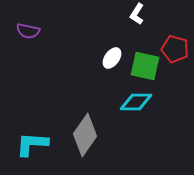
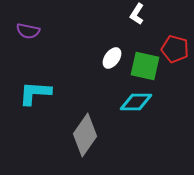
cyan L-shape: moved 3 px right, 51 px up
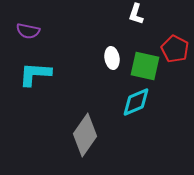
white L-shape: moved 1 px left; rotated 15 degrees counterclockwise
red pentagon: rotated 12 degrees clockwise
white ellipse: rotated 45 degrees counterclockwise
cyan L-shape: moved 19 px up
cyan diamond: rotated 24 degrees counterclockwise
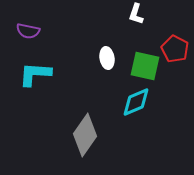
white ellipse: moved 5 px left
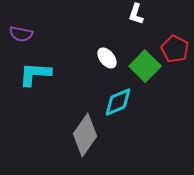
purple semicircle: moved 7 px left, 3 px down
white ellipse: rotated 30 degrees counterclockwise
green square: rotated 32 degrees clockwise
cyan diamond: moved 18 px left
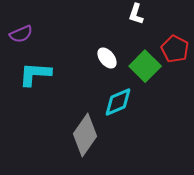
purple semicircle: rotated 35 degrees counterclockwise
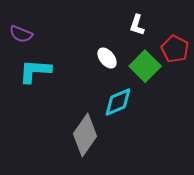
white L-shape: moved 1 px right, 11 px down
purple semicircle: rotated 45 degrees clockwise
cyan L-shape: moved 3 px up
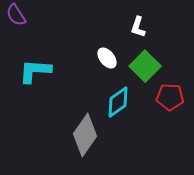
white L-shape: moved 1 px right, 2 px down
purple semicircle: moved 5 px left, 19 px up; rotated 35 degrees clockwise
red pentagon: moved 5 px left, 48 px down; rotated 24 degrees counterclockwise
cyan diamond: rotated 12 degrees counterclockwise
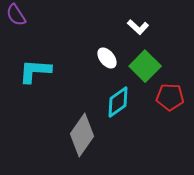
white L-shape: rotated 65 degrees counterclockwise
gray diamond: moved 3 px left
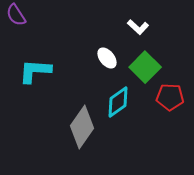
green square: moved 1 px down
gray diamond: moved 8 px up
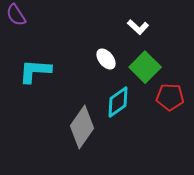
white ellipse: moved 1 px left, 1 px down
